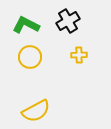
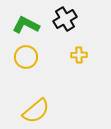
black cross: moved 3 px left, 2 px up
yellow circle: moved 4 px left
yellow semicircle: rotated 12 degrees counterclockwise
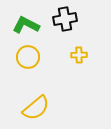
black cross: rotated 20 degrees clockwise
yellow circle: moved 2 px right
yellow semicircle: moved 3 px up
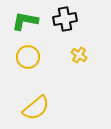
green L-shape: moved 1 px left, 4 px up; rotated 16 degrees counterclockwise
yellow cross: rotated 35 degrees clockwise
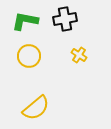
yellow circle: moved 1 px right, 1 px up
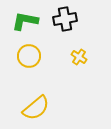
yellow cross: moved 2 px down
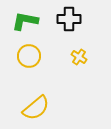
black cross: moved 4 px right; rotated 10 degrees clockwise
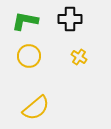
black cross: moved 1 px right
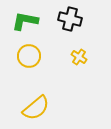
black cross: rotated 15 degrees clockwise
